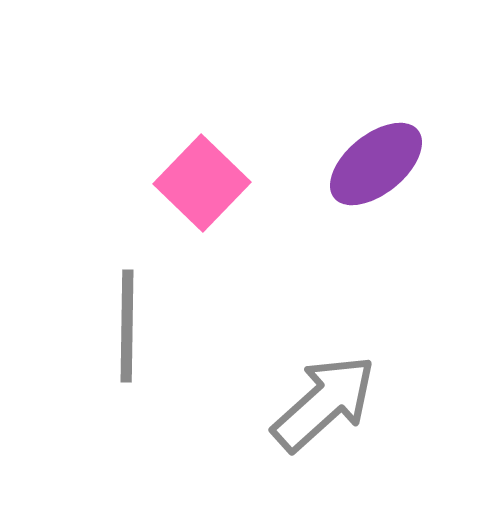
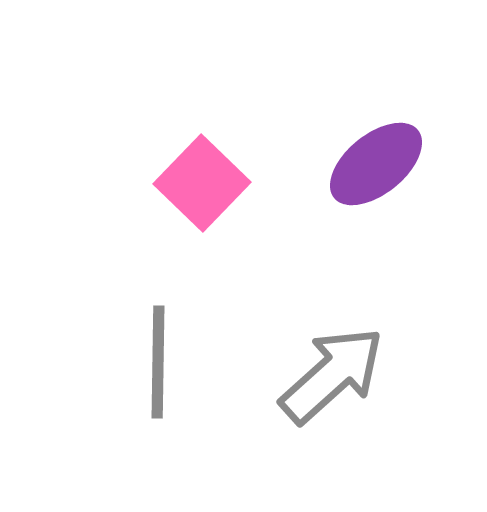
gray line: moved 31 px right, 36 px down
gray arrow: moved 8 px right, 28 px up
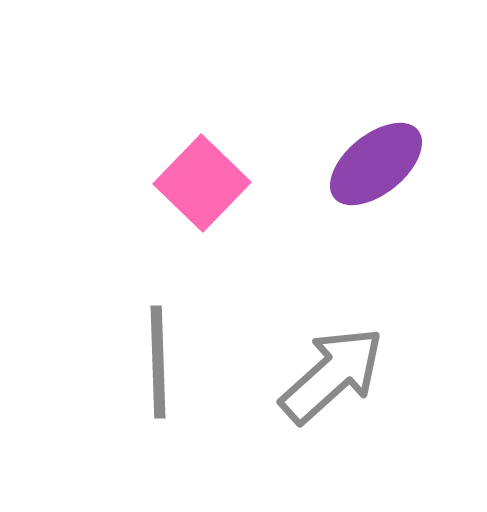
gray line: rotated 3 degrees counterclockwise
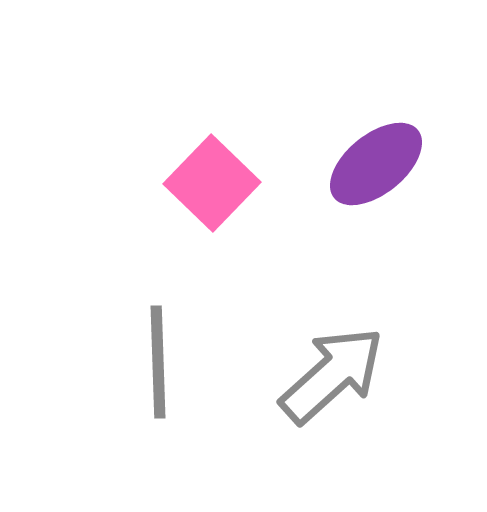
pink square: moved 10 px right
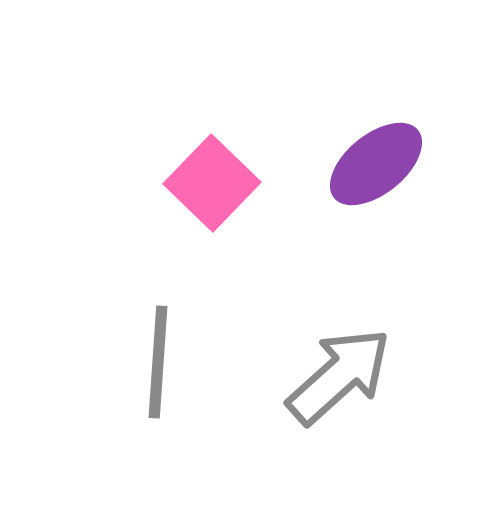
gray line: rotated 6 degrees clockwise
gray arrow: moved 7 px right, 1 px down
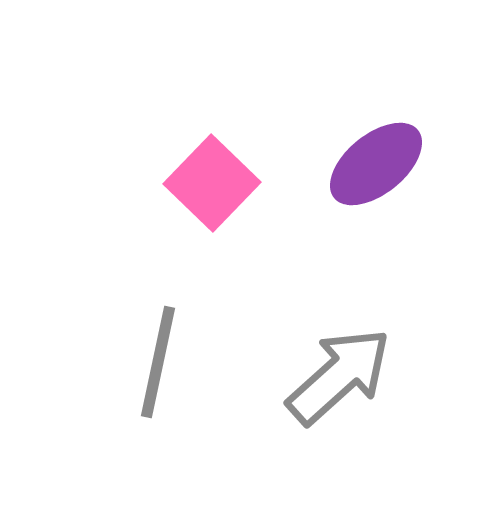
gray line: rotated 8 degrees clockwise
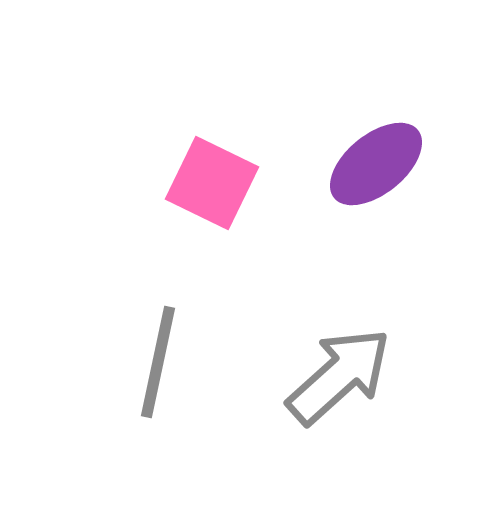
pink square: rotated 18 degrees counterclockwise
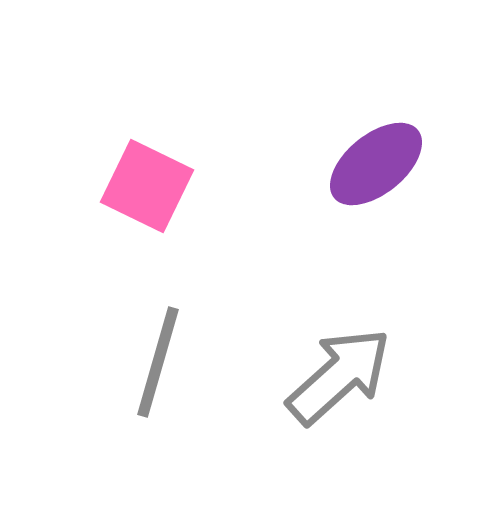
pink square: moved 65 px left, 3 px down
gray line: rotated 4 degrees clockwise
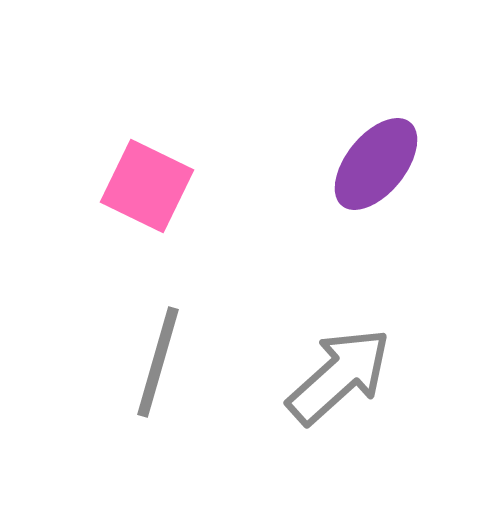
purple ellipse: rotated 12 degrees counterclockwise
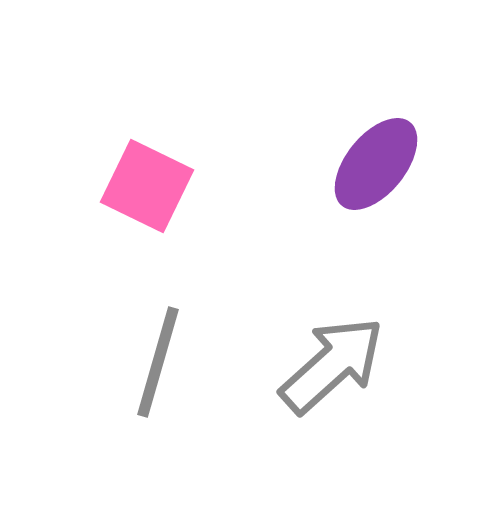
gray arrow: moved 7 px left, 11 px up
